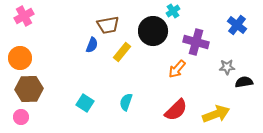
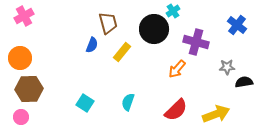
brown trapezoid: moved 2 px up; rotated 95 degrees counterclockwise
black circle: moved 1 px right, 2 px up
cyan semicircle: moved 2 px right
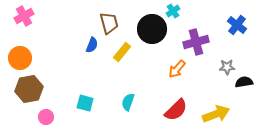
brown trapezoid: moved 1 px right
black circle: moved 2 px left
purple cross: rotated 30 degrees counterclockwise
brown hexagon: rotated 8 degrees counterclockwise
cyan square: rotated 18 degrees counterclockwise
pink circle: moved 25 px right
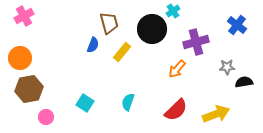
blue semicircle: moved 1 px right
cyan square: rotated 18 degrees clockwise
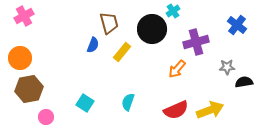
red semicircle: rotated 20 degrees clockwise
yellow arrow: moved 6 px left, 4 px up
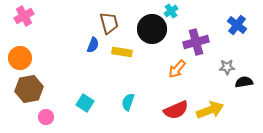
cyan cross: moved 2 px left
yellow rectangle: rotated 60 degrees clockwise
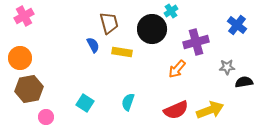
blue semicircle: rotated 49 degrees counterclockwise
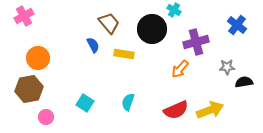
cyan cross: moved 3 px right, 1 px up; rotated 24 degrees counterclockwise
brown trapezoid: rotated 25 degrees counterclockwise
yellow rectangle: moved 2 px right, 2 px down
orange circle: moved 18 px right
orange arrow: moved 3 px right
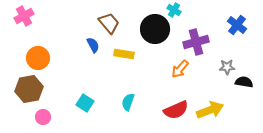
black circle: moved 3 px right
black semicircle: rotated 18 degrees clockwise
pink circle: moved 3 px left
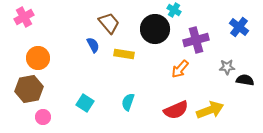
pink cross: moved 1 px down
blue cross: moved 2 px right, 2 px down
purple cross: moved 2 px up
black semicircle: moved 1 px right, 2 px up
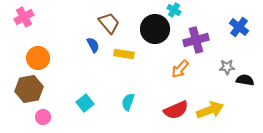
cyan square: rotated 18 degrees clockwise
